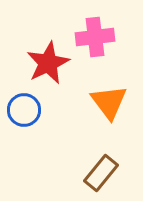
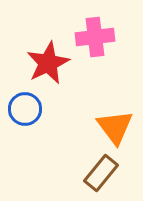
orange triangle: moved 6 px right, 25 px down
blue circle: moved 1 px right, 1 px up
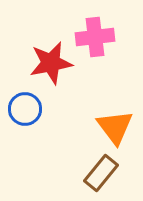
red star: moved 3 px right; rotated 15 degrees clockwise
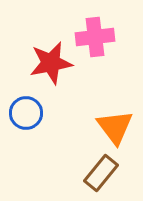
blue circle: moved 1 px right, 4 px down
